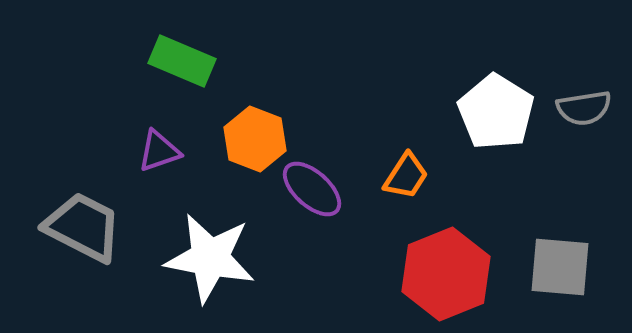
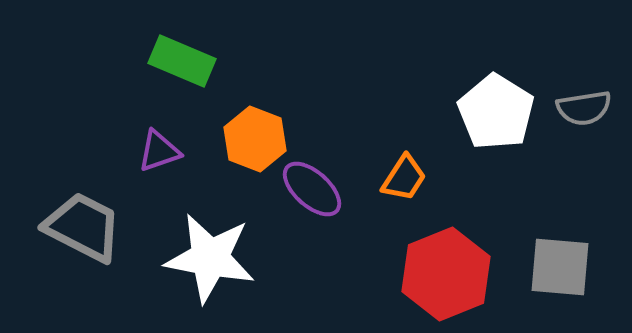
orange trapezoid: moved 2 px left, 2 px down
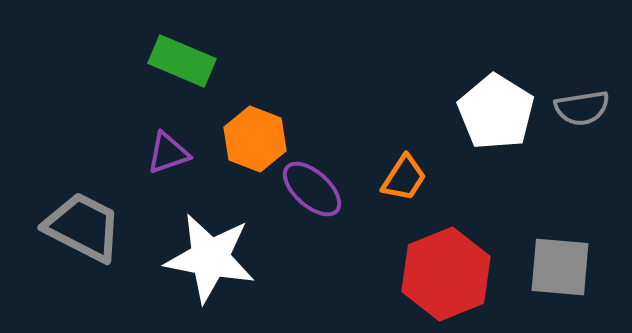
gray semicircle: moved 2 px left
purple triangle: moved 9 px right, 2 px down
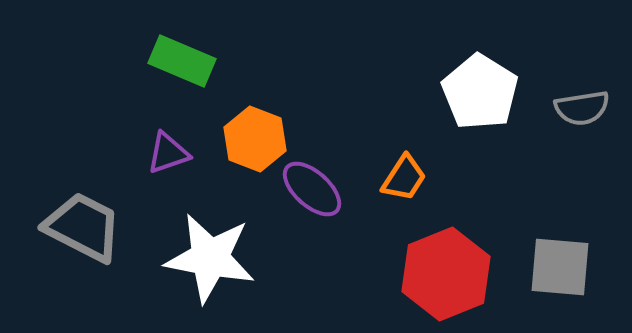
white pentagon: moved 16 px left, 20 px up
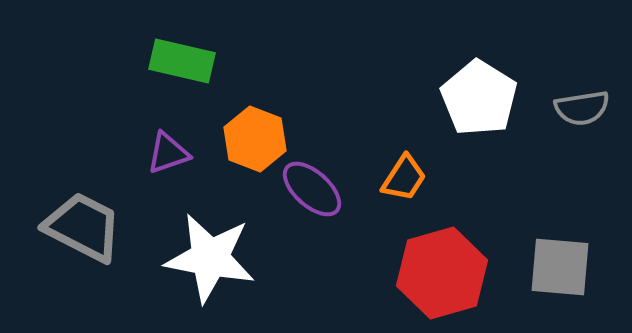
green rectangle: rotated 10 degrees counterclockwise
white pentagon: moved 1 px left, 6 px down
red hexagon: moved 4 px left, 1 px up; rotated 6 degrees clockwise
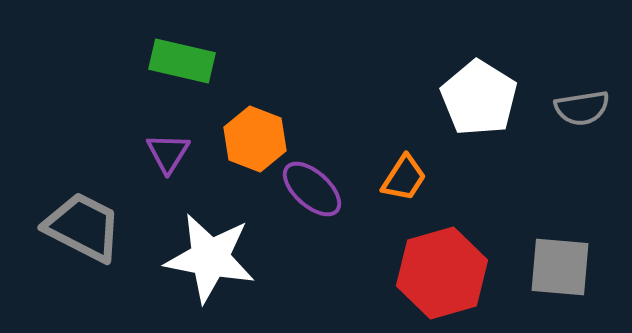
purple triangle: rotated 39 degrees counterclockwise
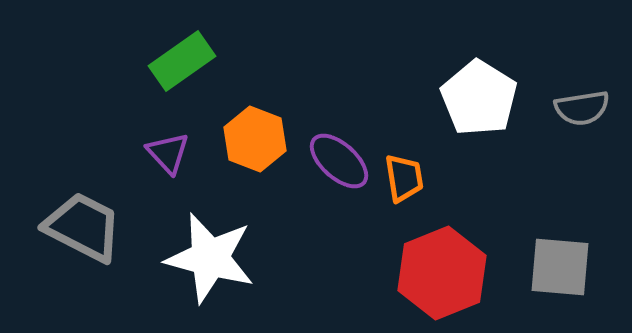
green rectangle: rotated 48 degrees counterclockwise
purple triangle: rotated 15 degrees counterclockwise
orange trapezoid: rotated 42 degrees counterclockwise
purple ellipse: moved 27 px right, 28 px up
white star: rotated 4 degrees clockwise
red hexagon: rotated 6 degrees counterclockwise
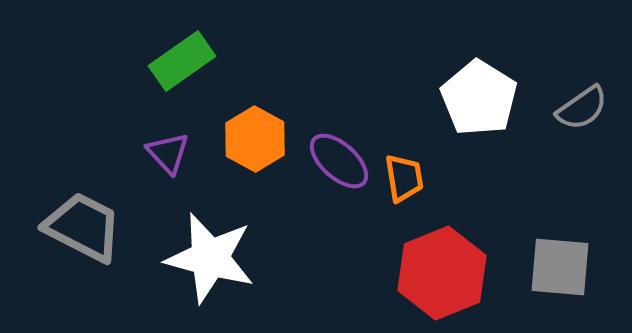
gray semicircle: rotated 26 degrees counterclockwise
orange hexagon: rotated 8 degrees clockwise
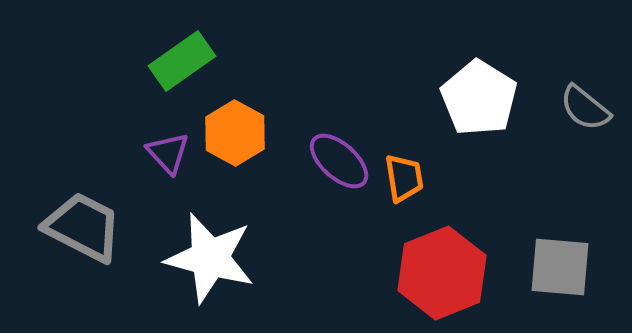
gray semicircle: moved 3 px right; rotated 74 degrees clockwise
orange hexagon: moved 20 px left, 6 px up
